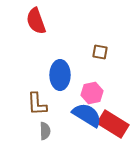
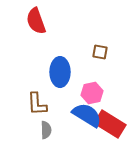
blue ellipse: moved 3 px up
red rectangle: moved 3 px left
gray semicircle: moved 1 px right, 1 px up
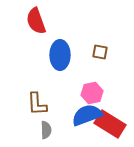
blue ellipse: moved 17 px up
blue semicircle: rotated 52 degrees counterclockwise
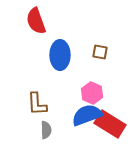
pink hexagon: rotated 25 degrees counterclockwise
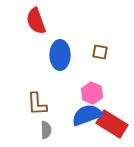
red rectangle: moved 2 px right
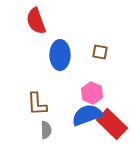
red rectangle: rotated 12 degrees clockwise
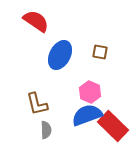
red semicircle: rotated 144 degrees clockwise
blue ellipse: rotated 28 degrees clockwise
pink hexagon: moved 2 px left, 1 px up
brown L-shape: rotated 10 degrees counterclockwise
red rectangle: moved 1 px right, 2 px down
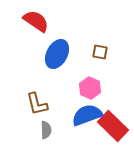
blue ellipse: moved 3 px left, 1 px up
pink hexagon: moved 4 px up
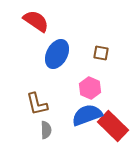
brown square: moved 1 px right, 1 px down
